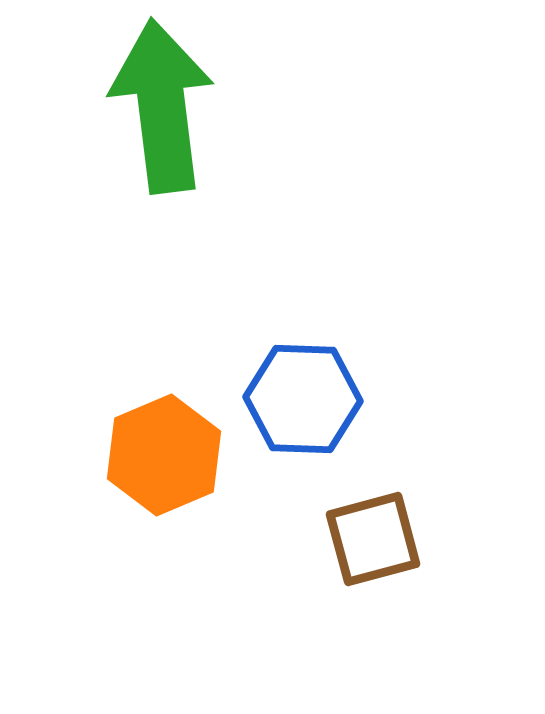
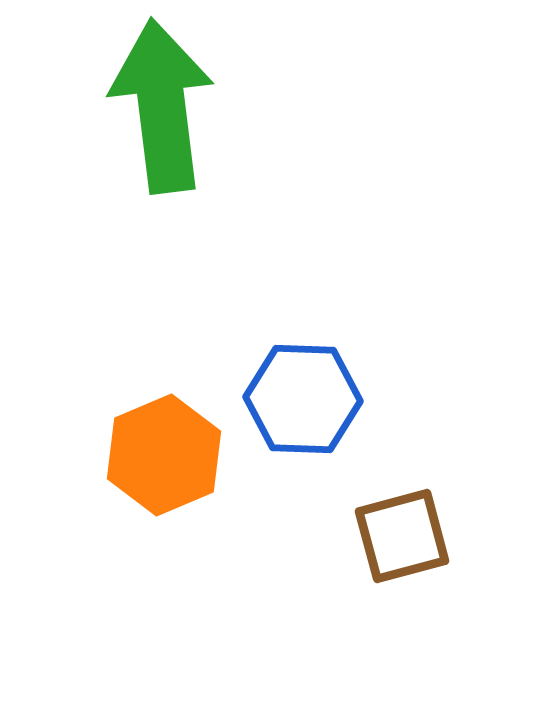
brown square: moved 29 px right, 3 px up
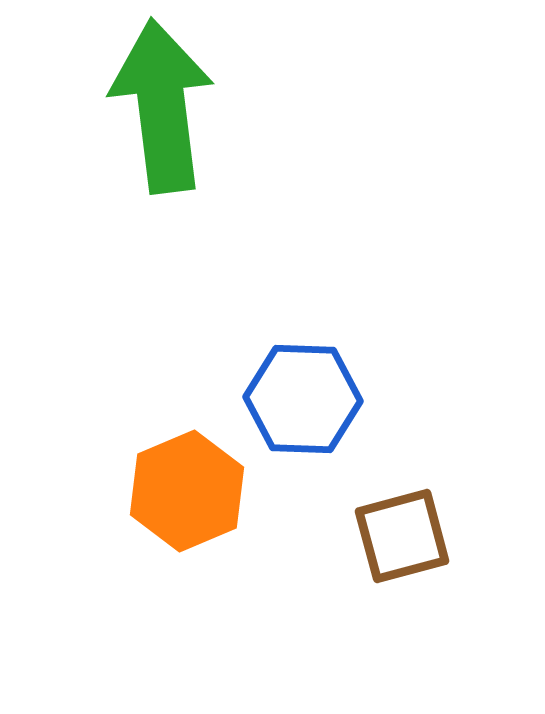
orange hexagon: moved 23 px right, 36 px down
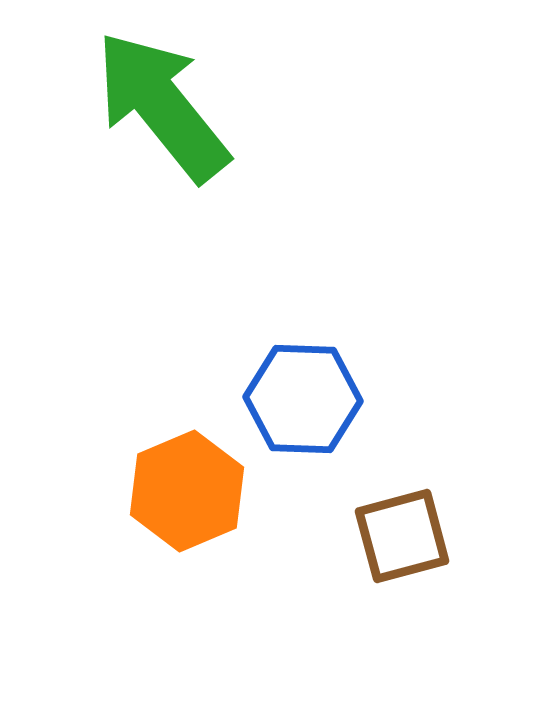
green arrow: rotated 32 degrees counterclockwise
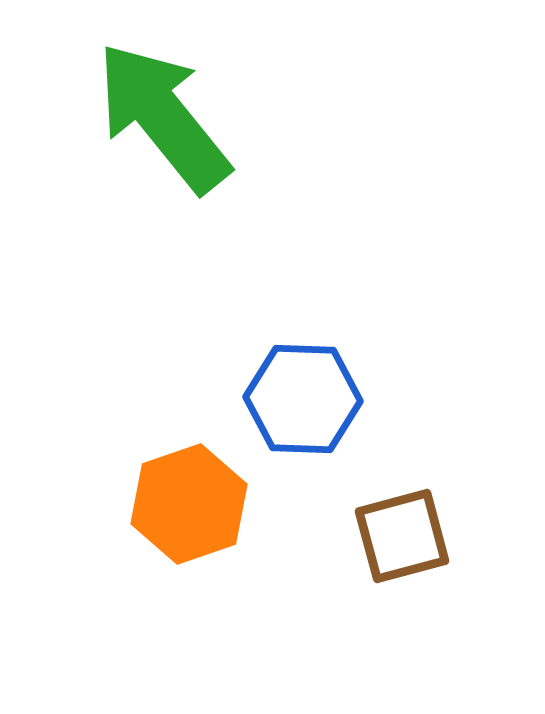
green arrow: moved 1 px right, 11 px down
orange hexagon: moved 2 px right, 13 px down; rotated 4 degrees clockwise
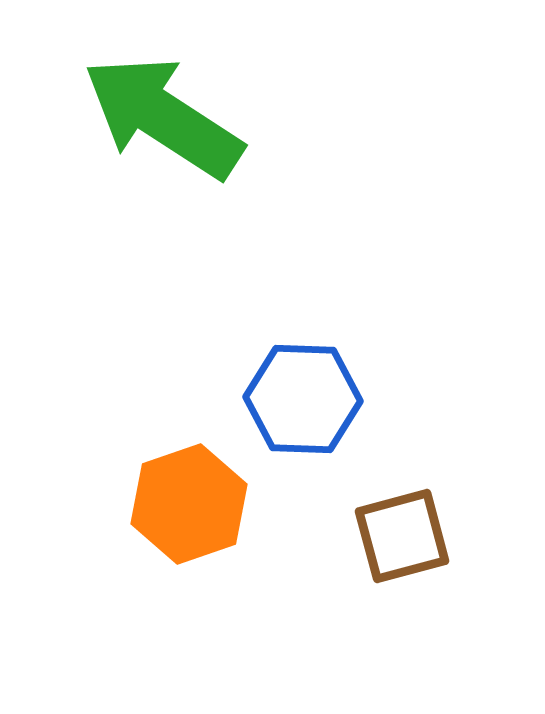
green arrow: rotated 18 degrees counterclockwise
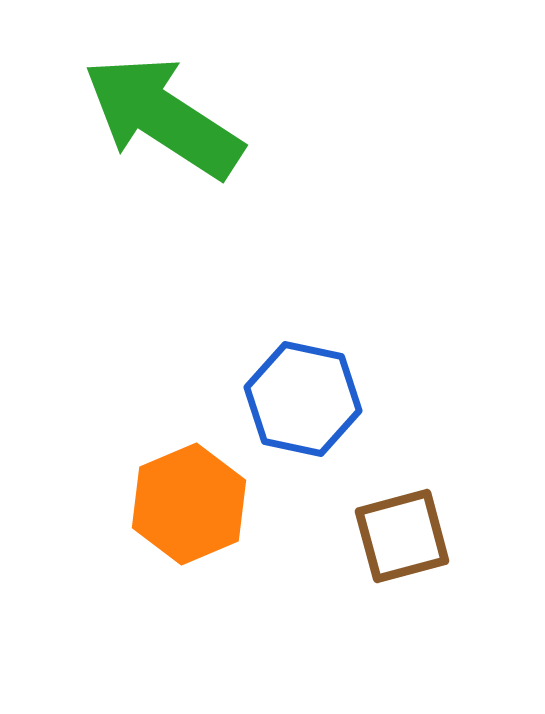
blue hexagon: rotated 10 degrees clockwise
orange hexagon: rotated 4 degrees counterclockwise
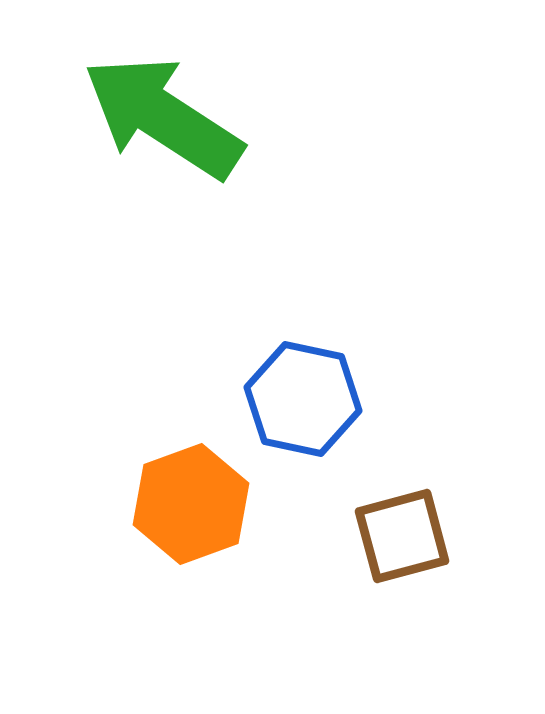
orange hexagon: moved 2 px right; rotated 3 degrees clockwise
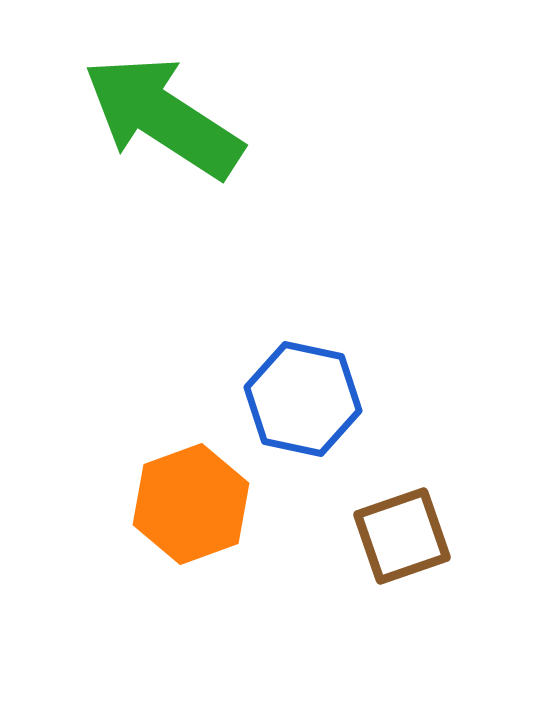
brown square: rotated 4 degrees counterclockwise
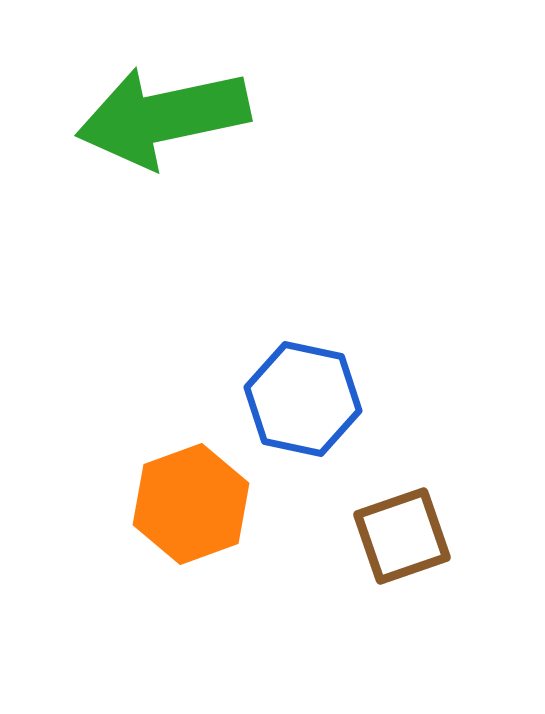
green arrow: rotated 45 degrees counterclockwise
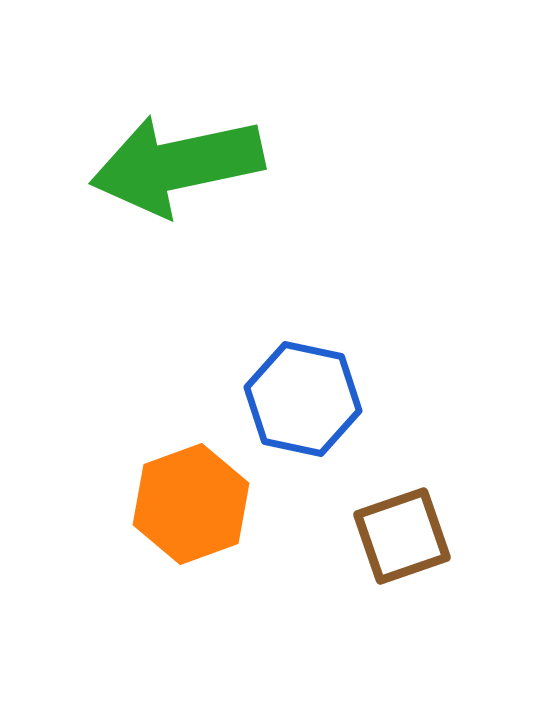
green arrow: moved 14 px right, 48 px down
